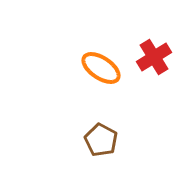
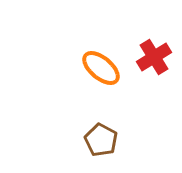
orange ellipse: rotated 6 degrees clockwise
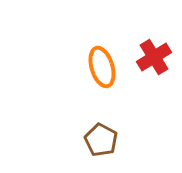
orange ellipse: moved 1 px right, 1 px up; rotated 33 degrees clockwise
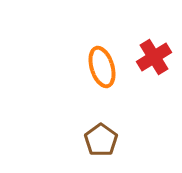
brown pentagon: rotated 8 degrees clockwise
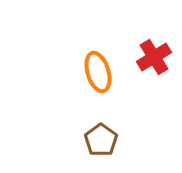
orange ellipse: moved 4 px left, 5 px down
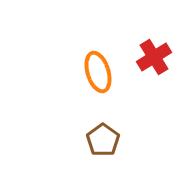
brown pentagon: moved 2 px right
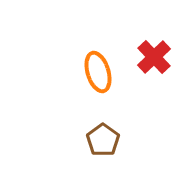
red cross: rotated 12 degrees counterclockwise
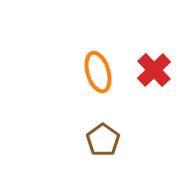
red cross: moved 13 px down
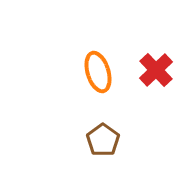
red cross: moved 2 px right
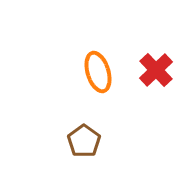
brown pentagon: moved 19 px left, 1 px down
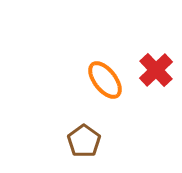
orange ellipse: moved 7 px right, 8 px down; rotated 21 degrees counterclockwise
